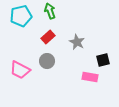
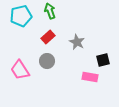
pink trapezoid: rotated 30 degrees clockwise
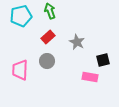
pink trapezoid: rotated 35 degrees clockwise
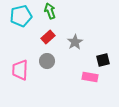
gray star: moved 2 px left; rotated 14 degrees clockwise
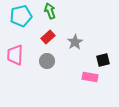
pink trapezoid: moved 5 px left, 15 px up
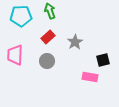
cyan pentagon: rotated 10 degrees clockwise
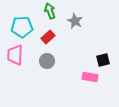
cyan pentagon: moved 1 px right, 11 px down
gray star: moved 21 px up; rotated 14 degrees counterclockwise
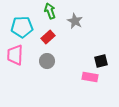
black square: moved 2 px left, 1 px down
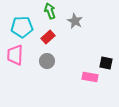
black square: moved 5 px right, 2 px down; rotated 24 degrees clockwise
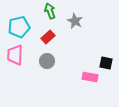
cyan pentagon: moved 3 px left; rotated 10 degrees counterclockwise
